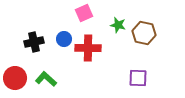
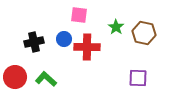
pink square: moved 5 px left, 2 px down; rotated 30 degrees clockwise
green star: moved 2 px left, 2 px down; rotated 21 degrees clockwise
red cross: moved 1 px left, 1 px up
red circle: moved 1 px up
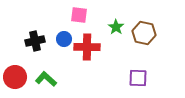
black cross: moved 1 px right, 1 px up
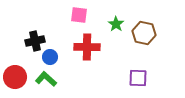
green star: moved 3 px up
blue circle: moved 14 px left, 18 px down
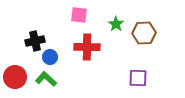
brown hexagon: rotated 15 degrees counterclockwise
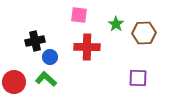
red circle: moved 1 px left, 5 px down
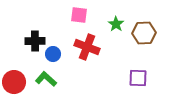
black cross: rotated 12 degrees clockwise
red cross: rotated 20 degrees clockwise
blue circle: moved 3 px right, 3 px up
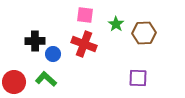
pink square: moved 6 px right
red cross: moved 3 px left, 3 px up
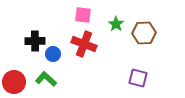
pink square: moved 2 px left
purple square: rotated 12 degrees clockwise
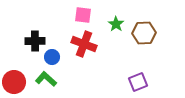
blue circle: moved 1 px left, 3 px down
purple square: moved 4 px down; rotated 36 degrees counterclockwise
